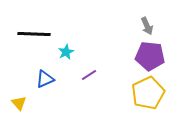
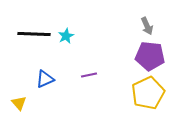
cyan star: moved 16 px up
purple line: rotated 21 degrees clockwise
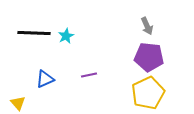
black line: moved 1 px up
purple pentagon: moved 1 px left, 1 px down
yellow triangle: moved 1 px left
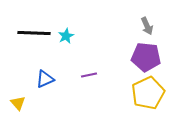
purple pentagon: moved 3 px left
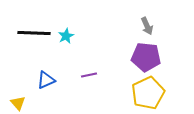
blue triangle: moved 1 px right, 1 px down
